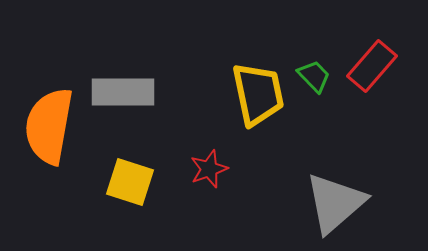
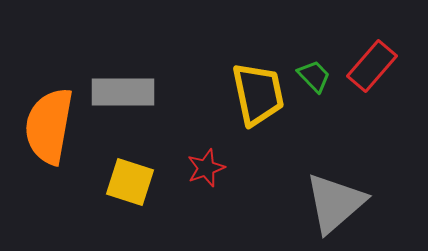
red star: moved 3 px left, 1 px up
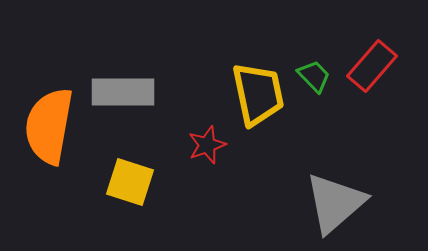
red star: moved 1 px right, 23 px up
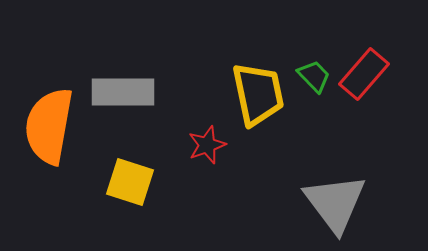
red rectangle: moved 8 px left, 8 px down
gray triangle: rotated 26 degrees counterclockwise
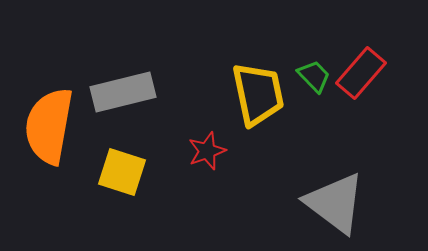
red rectangle: moved 3 px left, 1 px up
gray rectangle: rotated 14 degrees counterclockwise
red star: moved 6 px down
yellow square: moved 8 px left, 10 px up
gray triangle: rotated 16 degrees counterclockwise
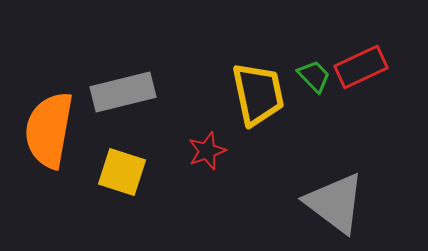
red rectangle: moved 6 px up; rotated 24 degrees clockwise
orange semicircle: moved 4 px down
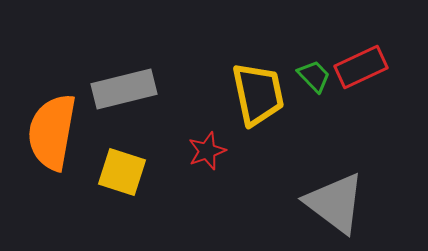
gray rectangle: moved 1 px right, 3 px up
orange semicircle: moved 3 px right, 2 px down
